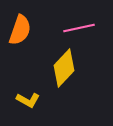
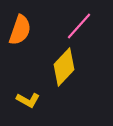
pink line: moved 2 px up; rotated 36 degrees counterclockwise
yellow diamond: moved 1 px up
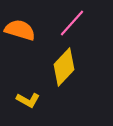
pink line: moved 7 px left, 3 px up
orange semicircle: rotated 92 degrees counterclockwise
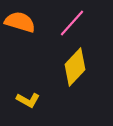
orange semicircle: moved 8 px up
yellow diamond: moved 11 px right
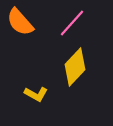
orange semicircle: rotated 148 degrees counterclockwise
yellow L-shape: moved 8 px right, 6 px up
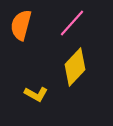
orange semicircle: moved 1 px right, 3 px down; rotated 56 degrees clockwise
